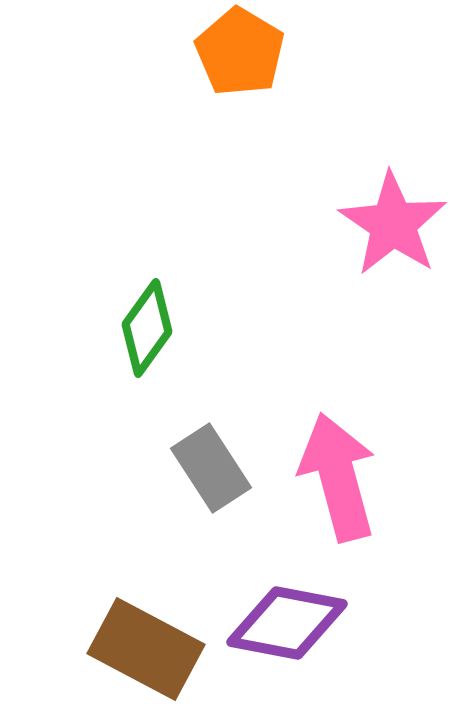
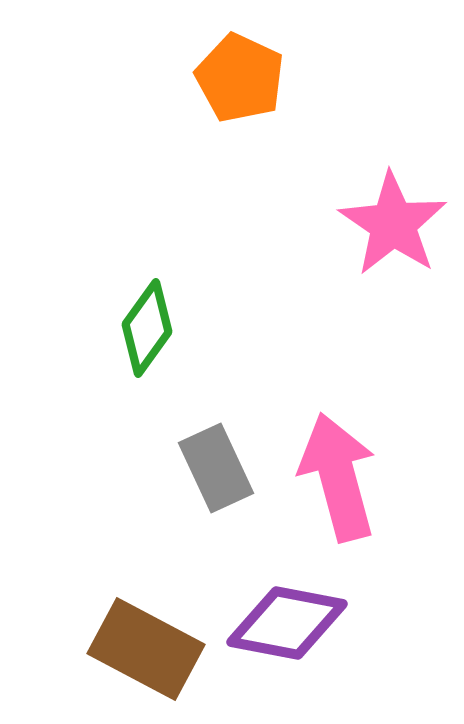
orange pentagon: moved 26 px down; rotated 6 degrees counterclockwise
gray rectangle: moved 5 px right; rotated 8 degrees clockwise
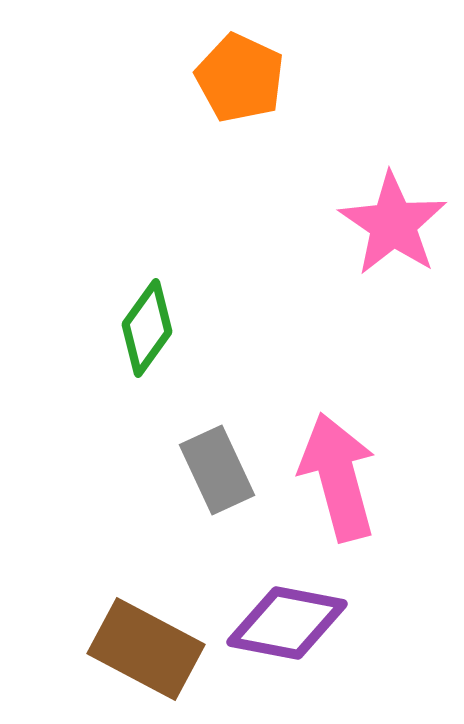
gray rectangle: moved 1 px right, 2 px down
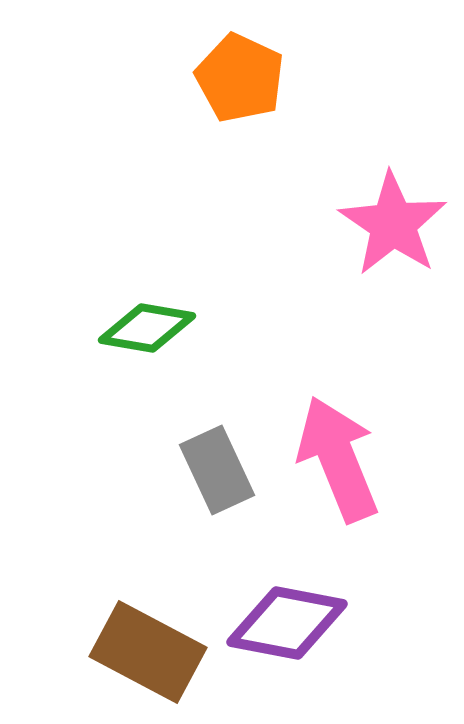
green diamond: rotated 64 degrees clockwise
pink arrow: moved 18 px up; rotated 7 degrees counterclockwise
brown rectangle: moved 2 px right, 3 px down
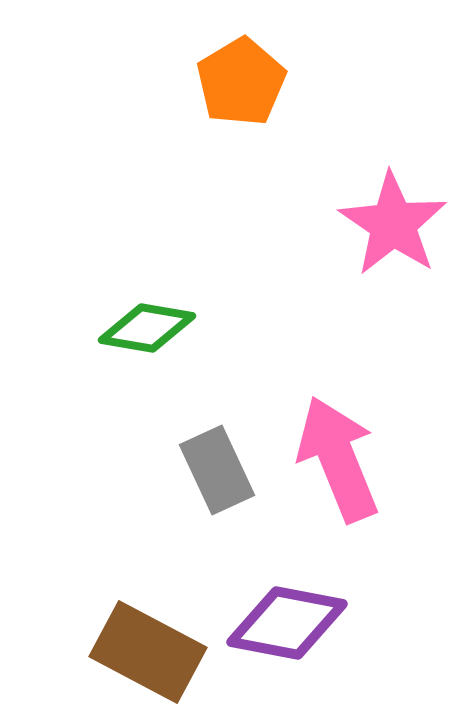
orange pentagon: moved 1 px right, 4 px down; rotated 16 degrees clockwise
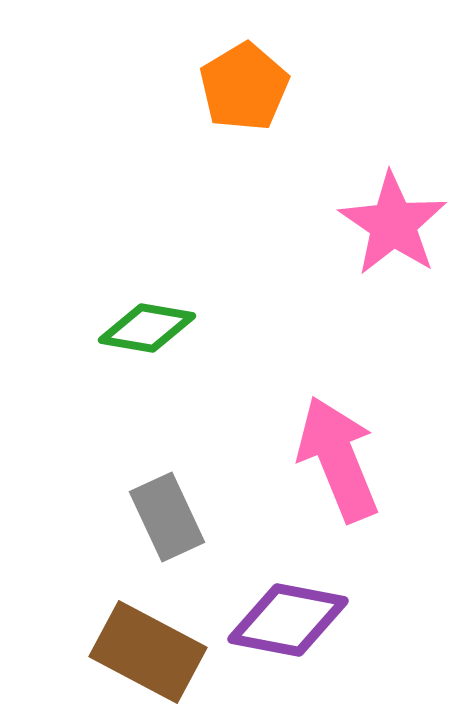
orange pentagon: moved 3 px right, 5 px down
gray rectangle: moved 50 px left, 47 px down
purple diamond: moved 1 px right, 3 px up
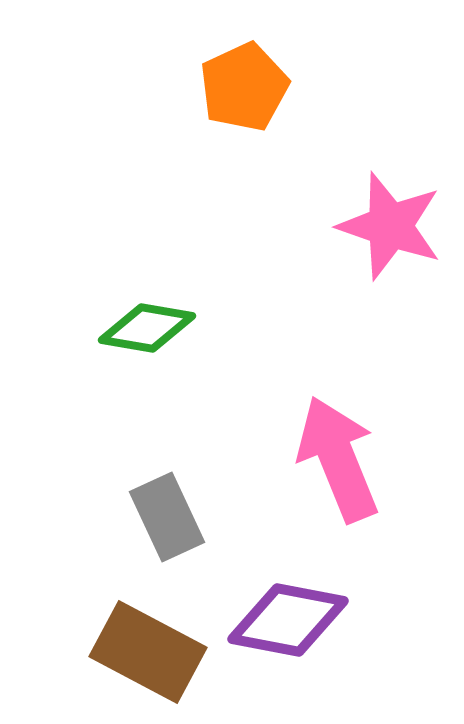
orange pentagon: rotated 6 degrees clockwise
pink star: moved 3 px left, 2 px down; rotated 15 degrees counterclockwise
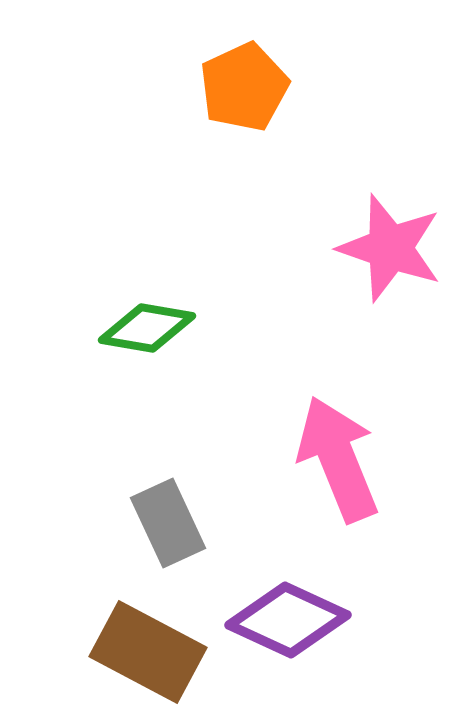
pink star: moved 22 px down
gray rectangle: moved 1 px right, 6 px down
purple diamond: rotated 14 degrees clockwise
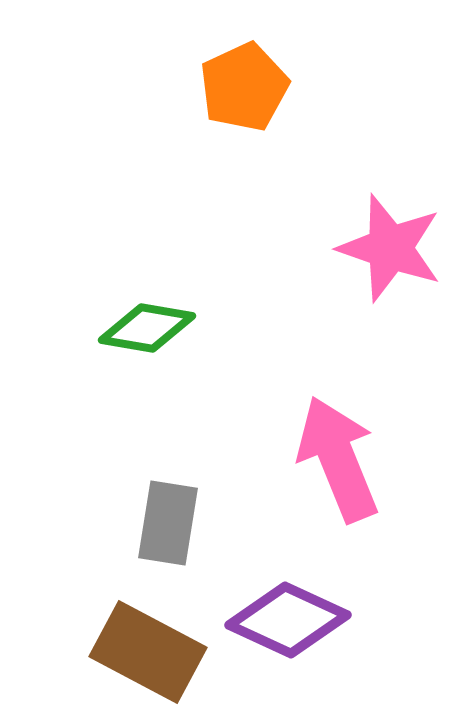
gray rectangle: rotated 34 degrees clockwise
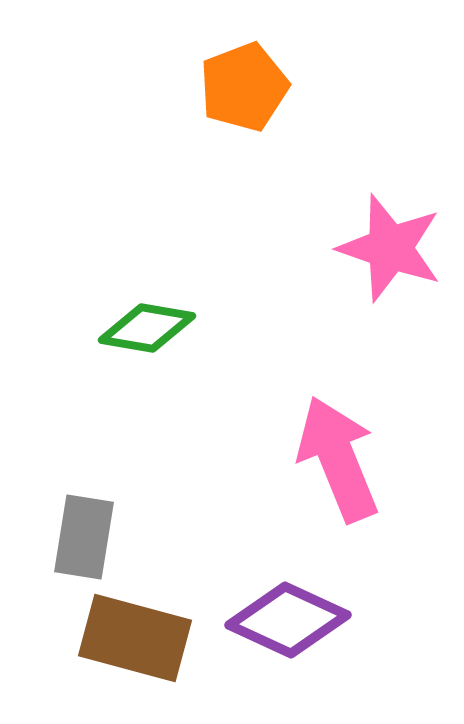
orange pentagon: rotated 4 degrees clockwise
gray rectangle: moved 84 px left, 14 px down
brown rectangle: moved 13 px left, 14 px up; rotated 13 degrees counterclockwise
